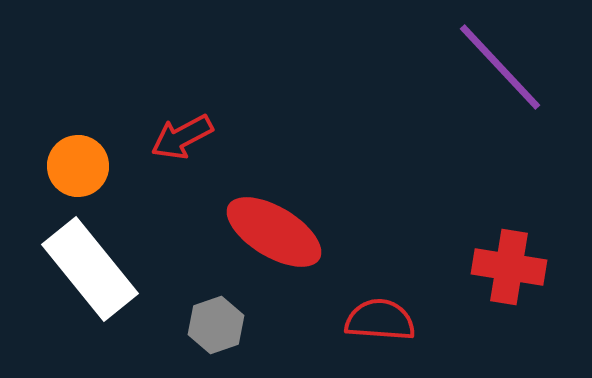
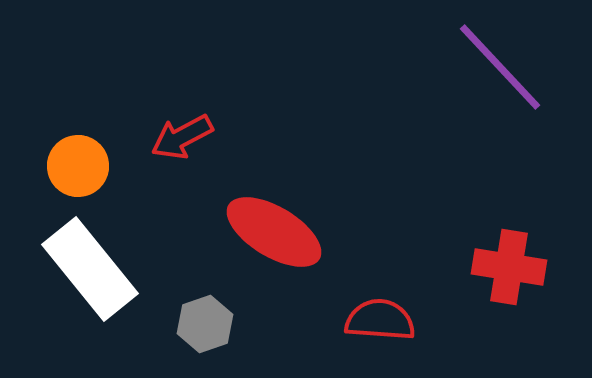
gray hexagon: moved 11 px left, 1 px up
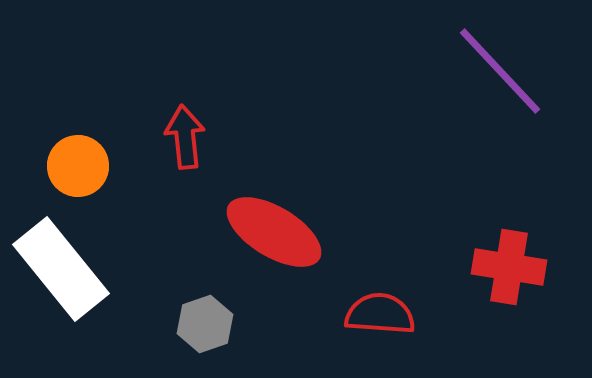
purple line: moved 4 px down
red arrow: moved 3 px right; rotated 112 degrees clockwise
white rectangle: moved 29 px left
red semicircle: moved 6 px up
